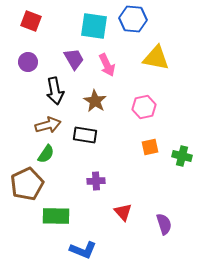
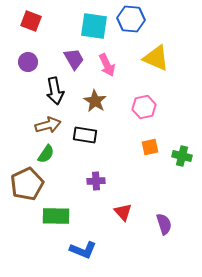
blue hexagon: moved 2 px left
yellow triangle: rotated 12 degrees clockwise
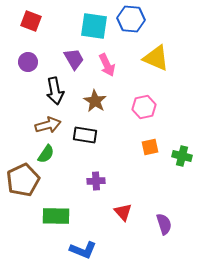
brown pentagon: moved 4 px left, 4 px up
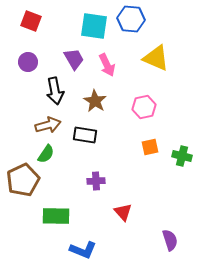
purple semicircle: moved 6 px right, 16 px down
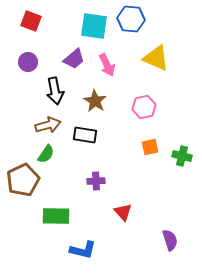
purple trapezoid: rotated 80 degrees clockwise
blue L-shape: rotated 8 degrees counterclockwise
